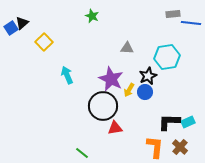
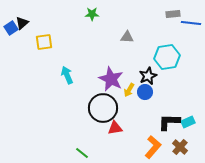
green star: moved 2 px up; rotated 24 degrees counterclockwise
yellow square: rotated 36 degrees clockwise
gray triangle: moved 11 px up
black circle: moved 2 px down
orange L-shape: moved 2 px left; rotated 35 degrees clockwise
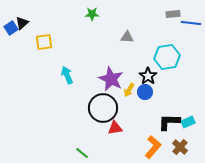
black star: rotated 12 degrees counterclockwise
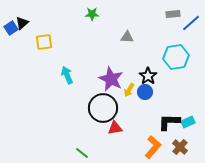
blue line: rotated 48 degrees counterclockwise
cyan hexagon: moved 9 px right
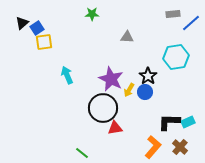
blue square: moved 26 px right
